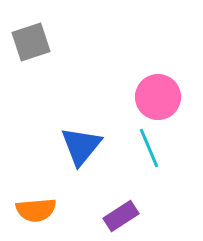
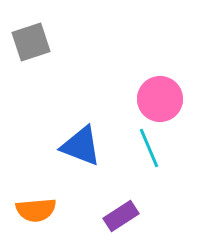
pink circle: moved 2 px right, 2 px down
blue triangle: rotated 48 degrees counterclockwise
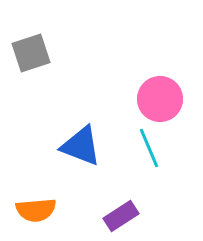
gray square: moved 11 px down
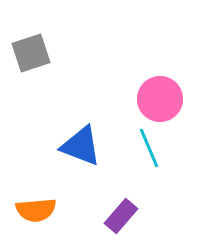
purple rectangle: rotated 16 degrees counterclockwise
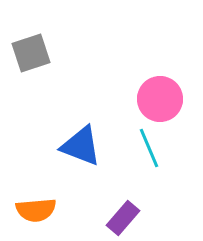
purple rectangle: moved 2 px right, 2 px down
